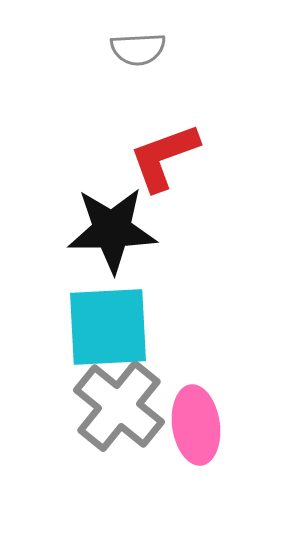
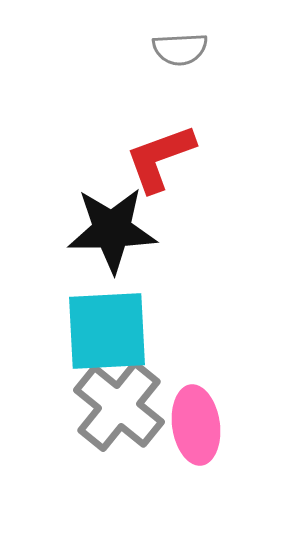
gray semicircle: moved 42 px right
red L-shape: moved 4 px left, 1 px down
cyan square: moved 1 px left, 4 px down
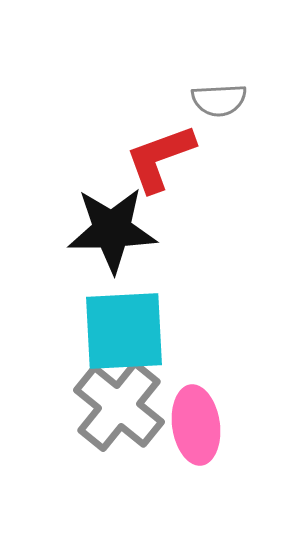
gray semicircle: moved 39 px right, 51 px down
cyan square: moved 17 px right
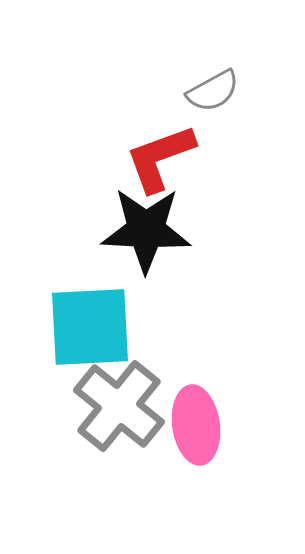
gray semicircle: moved 6 px left, 9 px up; rotated 26 degrees counterclockwise
black star: moved 34 px right; rotated 4 degrees clockwise
cyan square: moved 34 px left, 4 px up
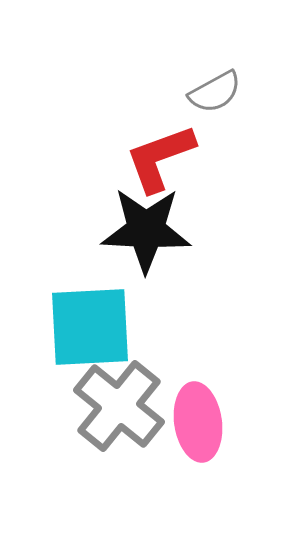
gray semicircle: moved 2 px right, 1 px down
pink ellipse: moved 2 px right, 3 px up
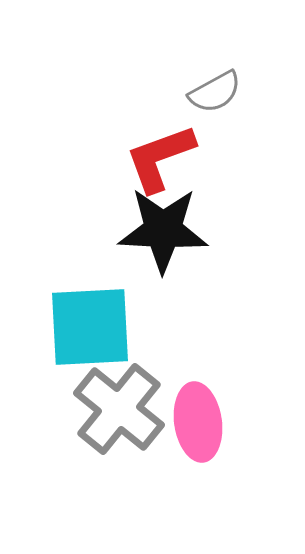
black star: moved 17 px right
gray cross: moved 3 px down
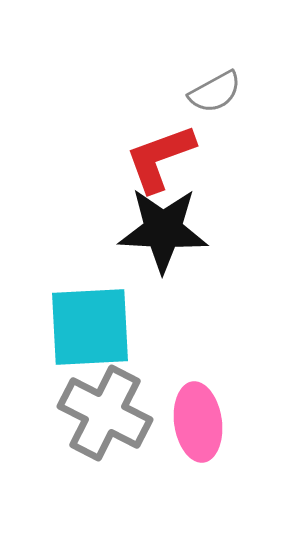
gray cross: moved 14 px left, 4 px down; rotated 12 degrees counterclockwise
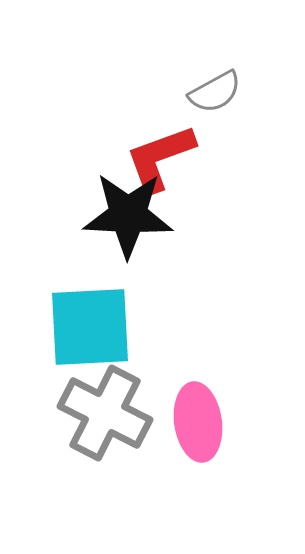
black star: moved 35 px left, 15 px up
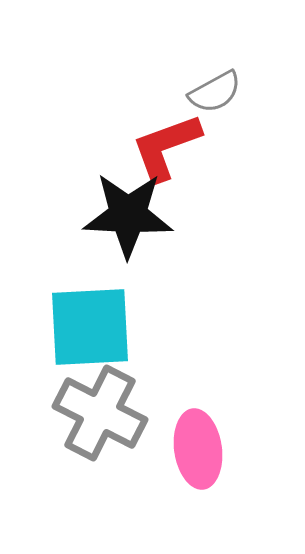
red L-shape: moved 6 px right, 11 px up
gray cross: moved 5 px left
pink ellipse: moved 27 px down
